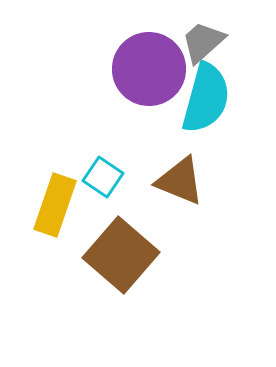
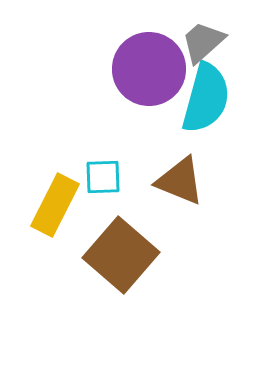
cyan square: rotated 36 degrees counterclockwise
yellow rectangle: rotated 8 degrees clockwise
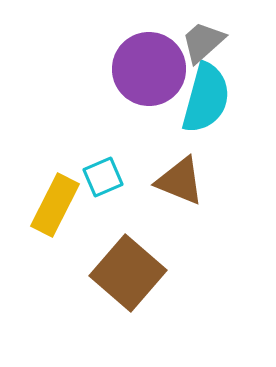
cyan square: rotated 21 degrees counterclockwise
brown square: moved 7 px right, 18 px down
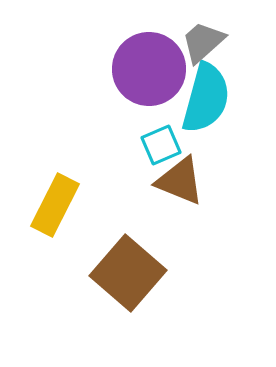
cyan square: moved 58 px right, 32 px up
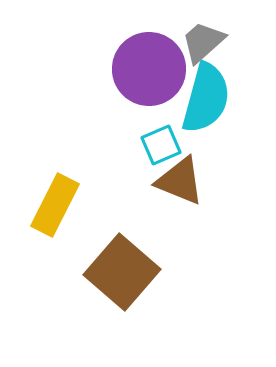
brown square: moved 6 px left, 1 px up
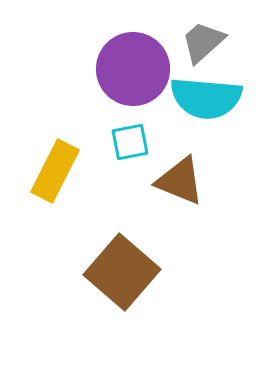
purple circle: moved 16 px left
cyan semicircle: rotated 80 degrees clockwise
cyan square: moved 31 px left, 3 px up; rotated 12 degrees clockwise
yellow rectangle: moved 34 px up
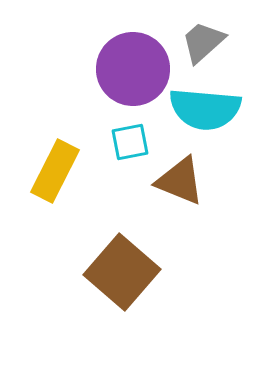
cyan semicircle: moved 1 px left, 11 px down
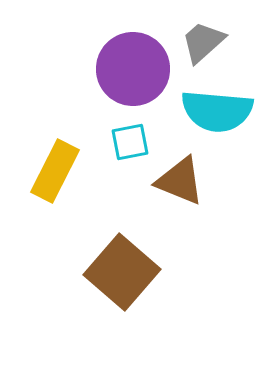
cyan semicircle: moved 12 px right, 2 px down
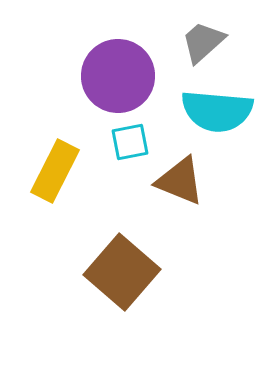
purple circle: moved 15 px left, 7 px down
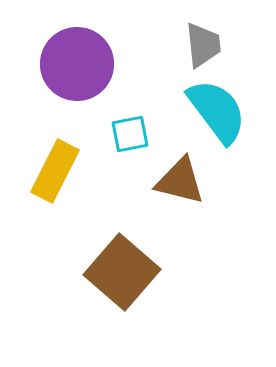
gray trapezoid: moved 3 px down; rotated 126 degrees clockwise
purple circle: moved 41 px left, 12 px up
cyan semicircle: rotated 132 degrees counterclockwise
cyan square: moved 8 px up
brown triangle: rotated 8 degrees counterclockwise
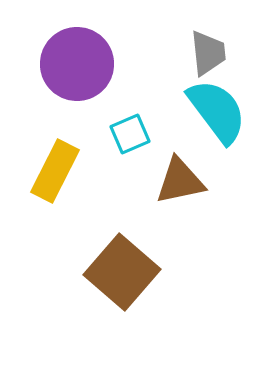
gray trapezoid: moved 5 px right, 8 px down
cyan square: rotated 12 degrees counterclockwise
brown triangle: rotated 26 degrees counterclockwise
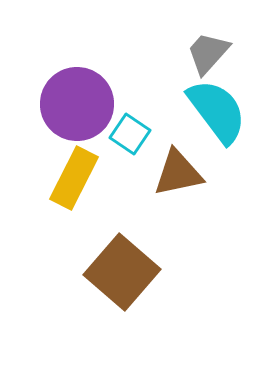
gray trapezoid: rotated 132 degrees counterclockwise
purple circle: moved 40 px down
cyan square: rotated 33 degrees counterclockwise
yellow rectangle: moved 19 px right, 7 px down
brown triangle: moved 2 px left, 8 px up
